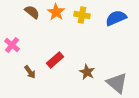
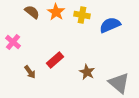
blue semicircle: moved 6 px left, 7 px down
pink cross: moved 1 px right, 3 px up
gray triangle: moved 2 px right
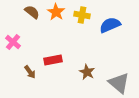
red rectangle: moved 2 px left; rotated 30 degrees clockwise
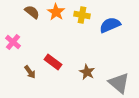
red rectangle: moved 2 px down; rotated 48 degrees clockwise
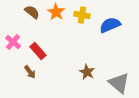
red rectangle: moved 15 px left, 11 px up; rotated 12 degrees clockwise
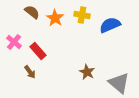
orange star: moved 1 px left, 6 px down
pink cross: moved 1 px right
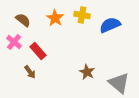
brown semicircle: moved 9 px left, 8 px down
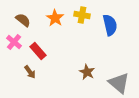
blue semicircle: rotated 100 degrees clockwise
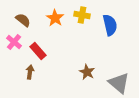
brown arrow: rotated 136 degrees counterclockwise
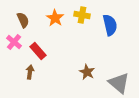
brown semicircle: rotated 28 degrees clockwise
